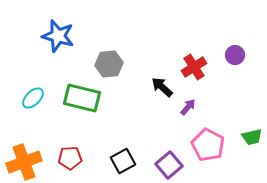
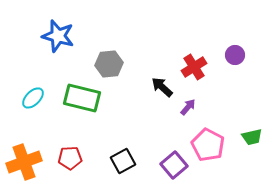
purple square: moved 5 px right
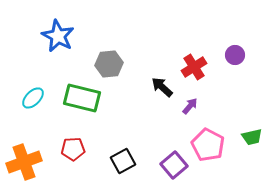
blue star: rotated 12 degrees clockwise
purple arrow: moved 2 px right, 1 px up
red pentagon: moved 3 px right, 9 px up
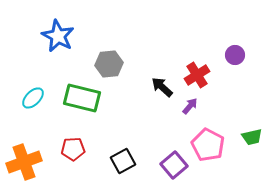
red cross: moved 3 px right, 8 px down
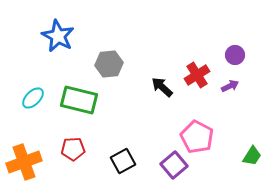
green rectangle: moved 3 px left, 2 px down
purple arrow: moved 40 px right, 20 px up; rotated 24 degrees clockwise
green trapezoid: moved 19 px down; rotated 45 degrees counterclockwise
pink pentagon: moved 11 px left, 8 px up
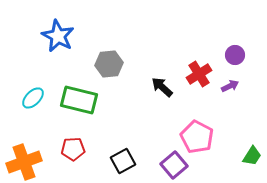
red cross: moved 2 px right, 1 px up
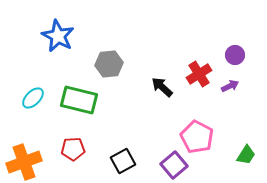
green trapezoid: moved 6 px left, 1 px up
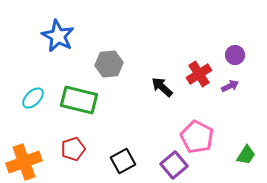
red pentagon: rotated 15 degrees counterclockwise
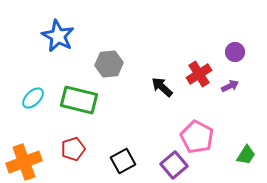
purple circle: moved 3 px up
